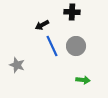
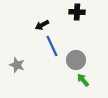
black cross: moved 5 px right
gray circle: moved 14 px down
green arrow: rotated 136 degrees counterclockwise
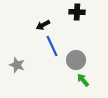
black arrow: moved 1 px right
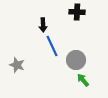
black arrow: rotated 64 degrees counterclockwise
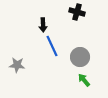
black cross: rotated 14 degrees clockwise
gray circle: moved 4 px right, 3 px up
gray star: rotated 14 degrees counterclockwise
green arrow: moved 1 px right
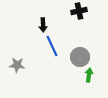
black cross: moved 2 px right, 1 px up; rotated 28 degrees counterclockwise
green arrow: moved 5 px right, 5 px up; rotated 48 degrees clockwise
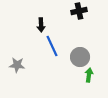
black arrow: moved 2 px left
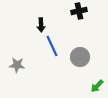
green arrow: moved 8 px right, 11 px down; rotated 144 degrees counterclockwise
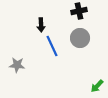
gray circle: moved 19 px up
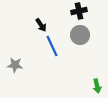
black arrow: rotated 32 degrees counterclockwise
gray circle: moved 3 px up
gray star: moved 2 px left
green arrow: rotated 56 degrees counterclockwise
